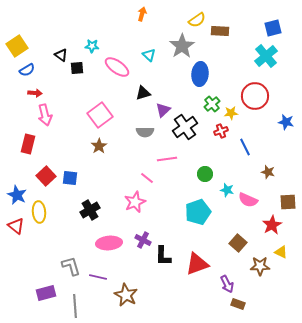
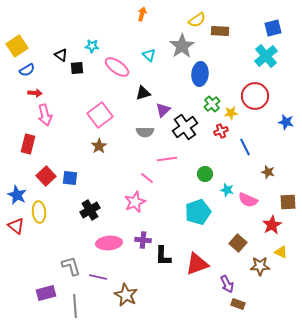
purple cross at (143, 240): rotated 21 degrees counterclockwise
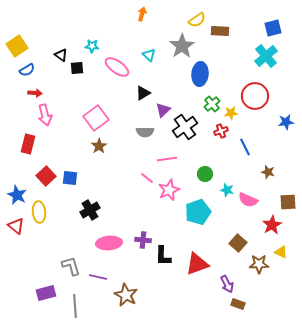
black triangle at (143, 93): rotated 14 degrees counterclockwise
pink square at (100, 115): moved 4 px left, 3 px down
blue star at (286, 122): rotated 21 degrees counterclockwise
pink star at (135, 202): moved 34 px right, 12 px up
brown star at (260, 266): moved 1 px left, 2 px up
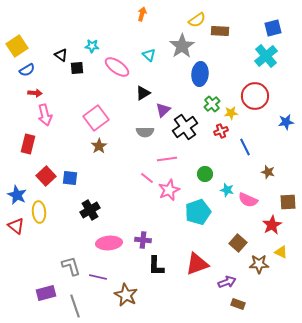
black L-shape at (163, 256): moved 7 px left, 10 px down
purple arrow at (227, 284): moved 2 px up; rotated 84 degrees counterclockwise
gray line at (75, 306): rotated 15 degrees counterclockwise
